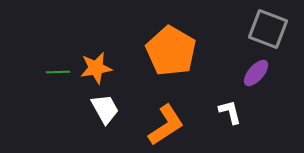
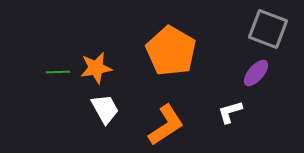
white L-shape: rotated 92 degrees counterclockwise
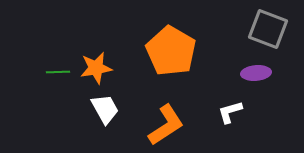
purple ellipse: rotated 44 degrees clockwise
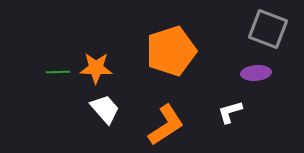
orange pentagon: rotated 24 degrees clockwise
orange star: rotated 12 degrees clockwise
white trapezoid: rotated 12 degrees counterclockwise
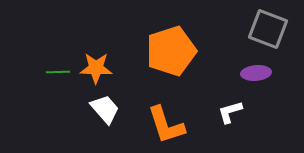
orange L-shape: rotated 105 degrees clockwise
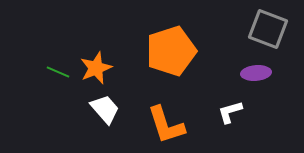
orange star: rotated 24 degrees counterclockwise
green line: rotated 25 degrees clockwise
